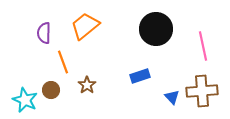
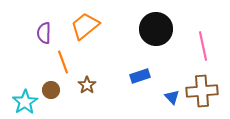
cyan star: moved 2 px down; rotated 15 degrees clockwise
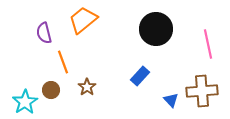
orange trapezoid: moved 2 px left, 6 px up
purple semicircle: rotated 15 degrees counterclockwise
pink line: moved 5 px right, 2 px up
blue rectangle: rotated 30 degrees counterclockwise
brown star: moved 2 px down
blue triangle: moved 1 px left, 3 px down
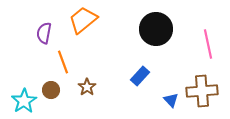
purple semicircle: rotated 25 degrees clockwise
cyan star: moved 1 px left, 1 px up
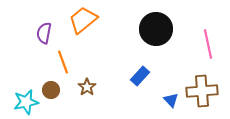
cyan star: moved 2 px right, 1 px down; rotated 20 degrees clockwise
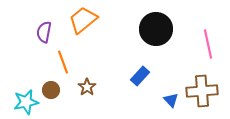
purple semicircle: moved 1 px up
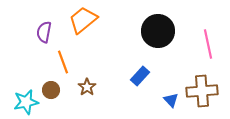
black circle: moved 2 px right, 2 px down
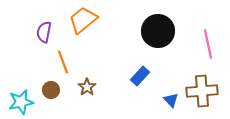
cyan star: moved 5 px left
